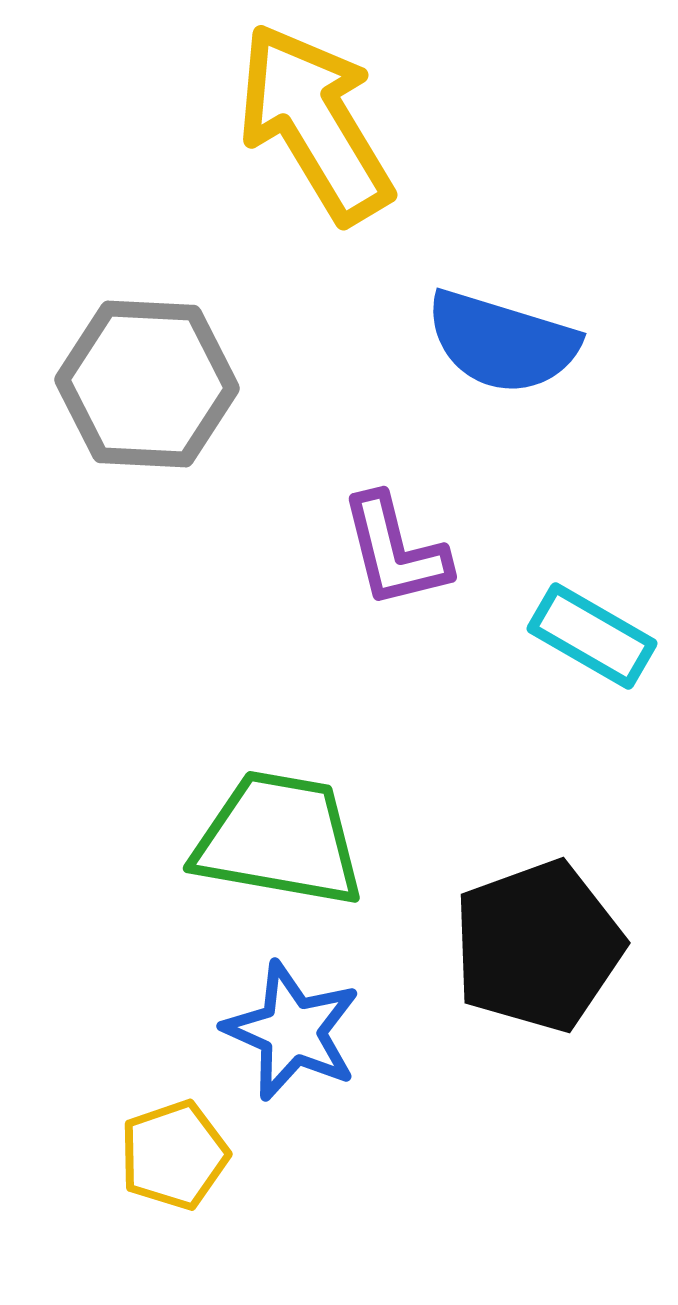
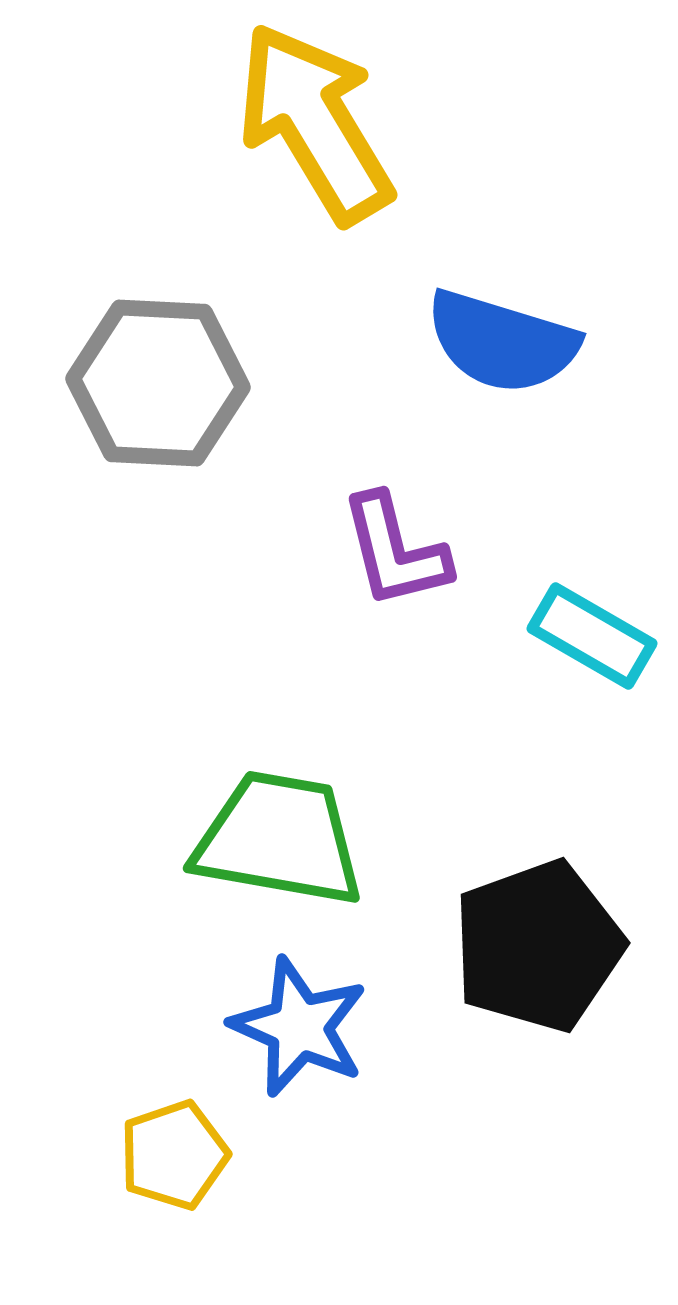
gray hexagon: moved 11 px right, 1 px up
blue star: moved 7 px right, 4 px up
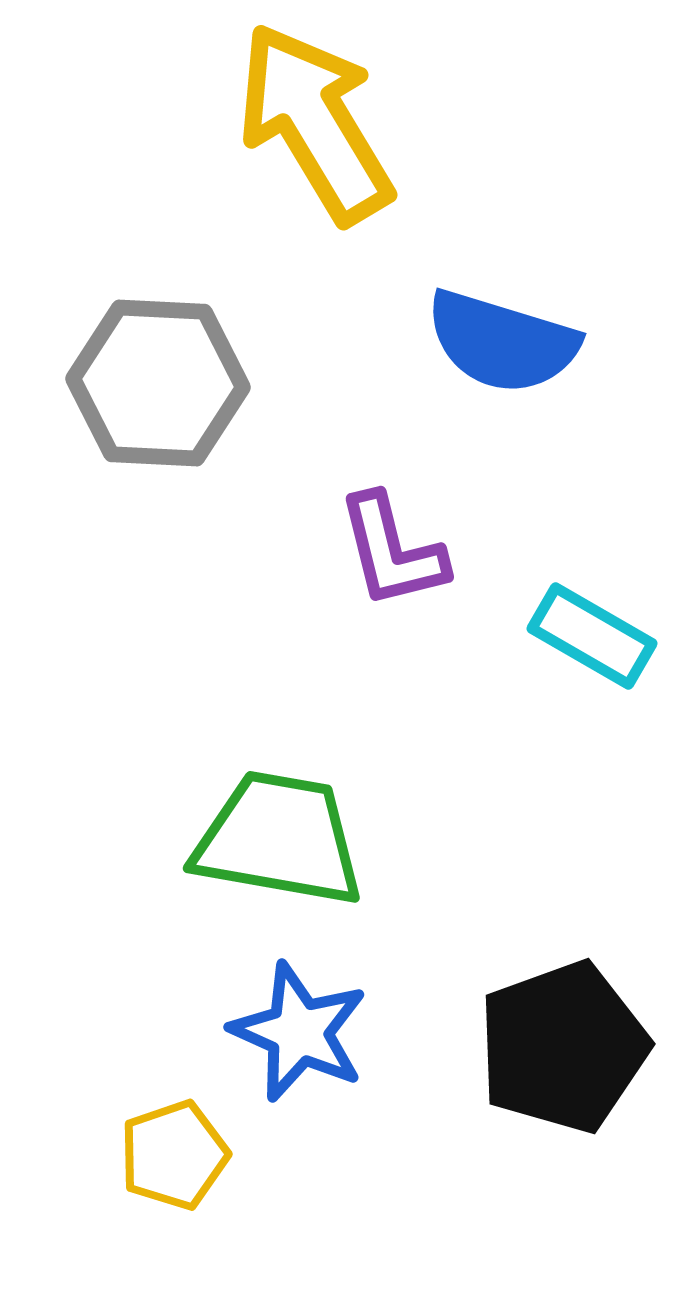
purple L-shape: moved 3 px left
black pentagon: moved 25 px right, 101 px down
blue star: moved 5 px down
